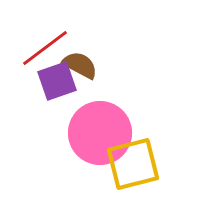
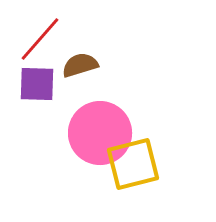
red line: moved 5 px left, 9 px up; rotated 12 degrees counterclockwise
brown semicircle: rotated 45 degrees counterclockwise
purple square: moved 20 px left, 3 px down; rotated 21 degrees clockwise
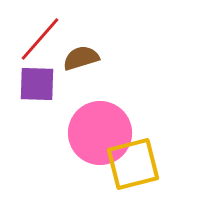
brown semicircle: moved 1 px right, 7 px up
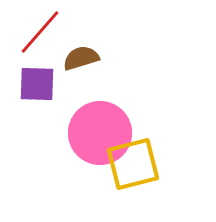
red line: moved 7 px up
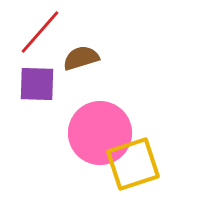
yellow square: rotated 4 degrees counterclockwise
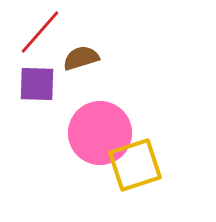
yellow square: moved 2 px right, 1 px down
